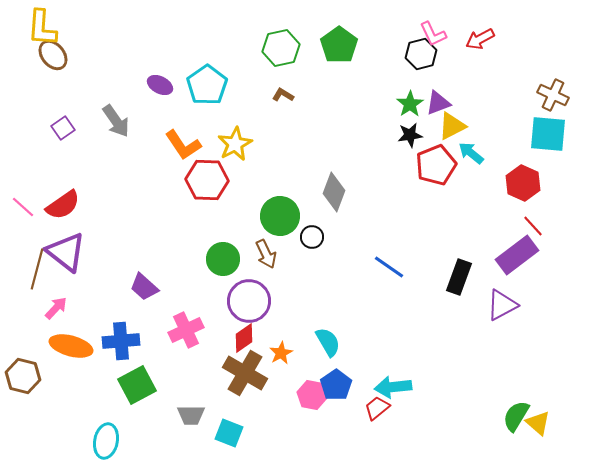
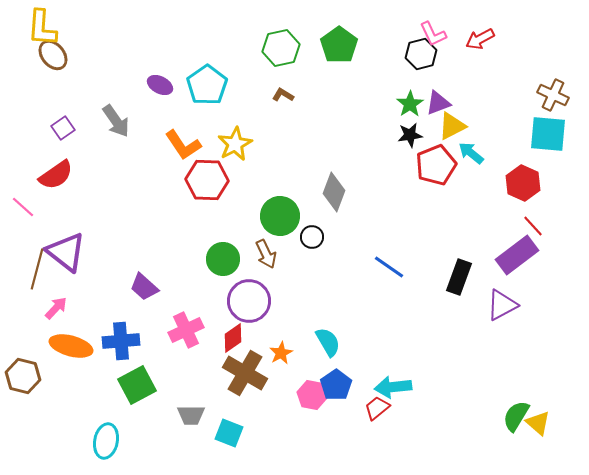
red semicircle at (63, 205): moved 7 px left, 30 px up
red diamond at (244, 338): moved 11 px left
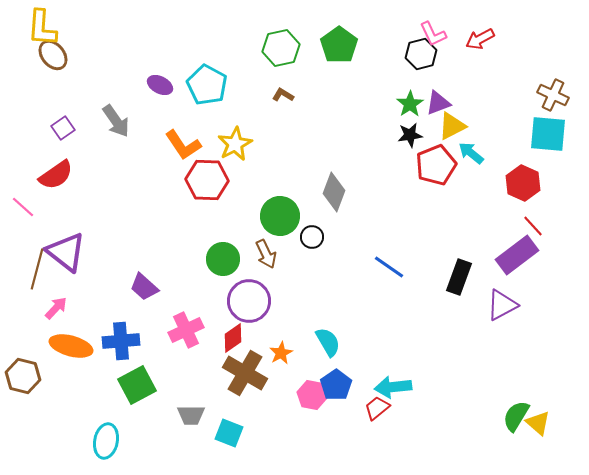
cyan pentagon at (207, 85): rotated 9 degrees counterclockwise
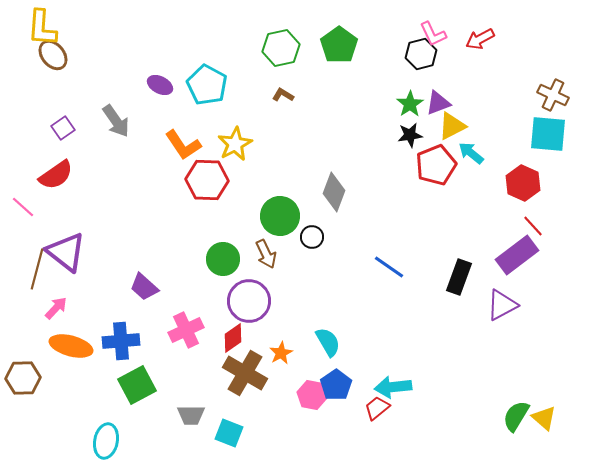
brown hexagon at (23, 376): moved 2 px down; rotated 16 degrees counterclockwise
yellow triangle at (538, 423): moved 6 px right, 5 px up
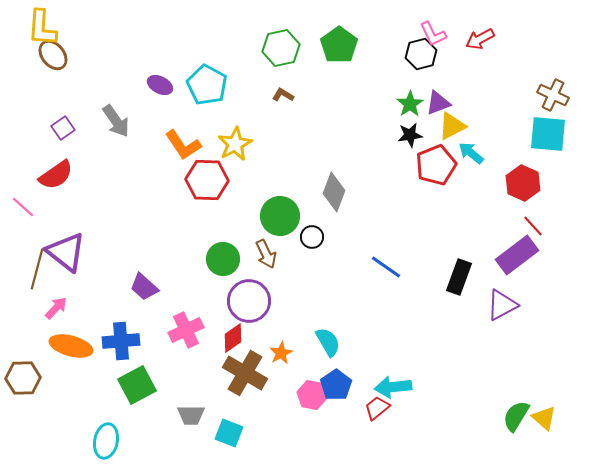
blue line at (389, 267): moved 3 px left
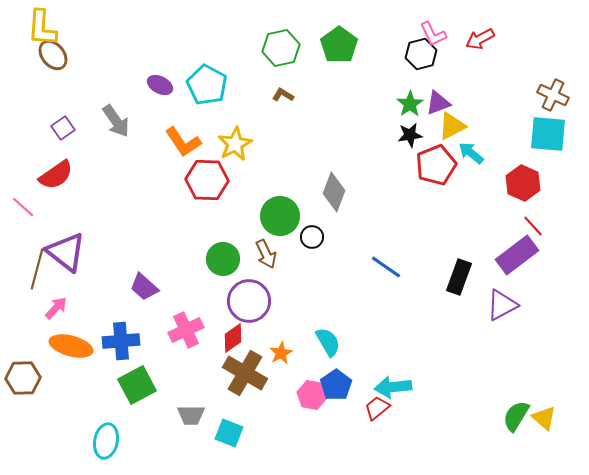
orange L-shape at (183, 145): moved 3 px up
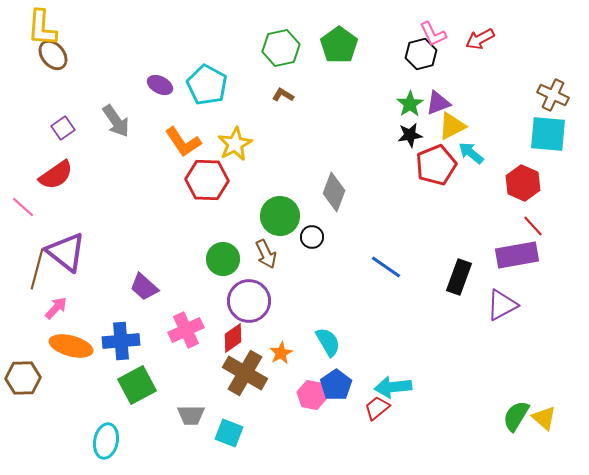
purple rectangle at (517, 255): rotated 27 degrees clockwise
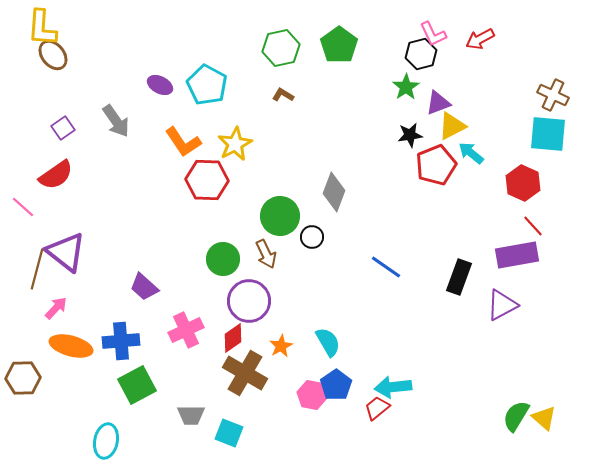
green star at (410, 104): moved 4 px left, 17 px up
orange star at (281, 353): moved 7 px up
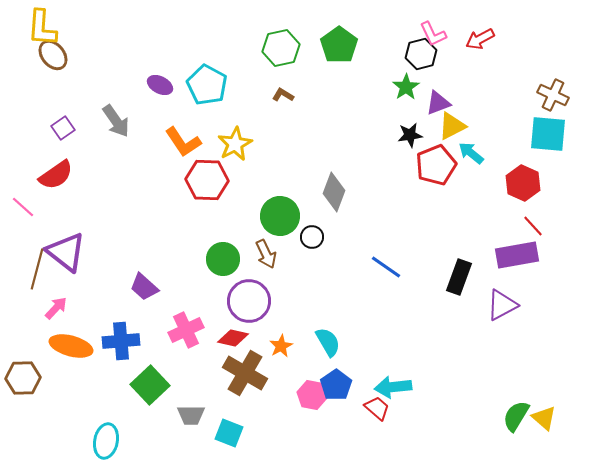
red diamond at (233, 338): rotated 48 degrees clockwise
green square at (137, 385): moved 13 px right; rotated 15 degrees counterclockwise
red trapezoid at (377, 408): rotated 80 degrees clockwise
